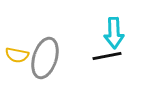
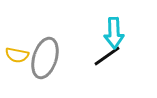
black line: rotated 24 degrees counterclockwise
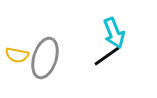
cyan arrow: rotated 20 degrees counterclockwise
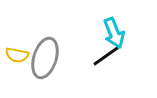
black line: moved 1 px left
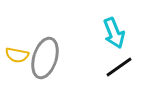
black line: moved 13 px right, 11 px down
